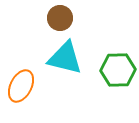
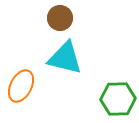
green hexagon: moved 29 px down
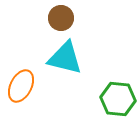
brown circle: moved 1 px right
green hexagon: rotated 8 degrees clockwise
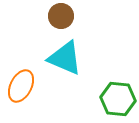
brown circle: moved 2 px up
cyan triangle: rotated 9 degrees clockwise
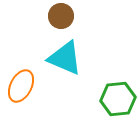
green hexagon: rotated 12 degrees counterclockwise
